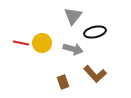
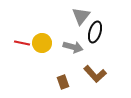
gray triangle: moved 8 px right
black ellipse: rotated 60 degrees counterclockwise
red line: moved 1 px right
gray arrow: moved 2 px up
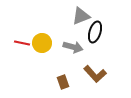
gray triangle: rotated 30 degrees clockwise
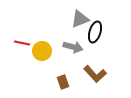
gray triangle: moved 1 px left, 3 px down
yellow circle: moved 8 px down
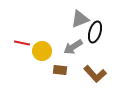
gray arrow: rotated 132 degrees clockwise
brown rectangle: moved 3 px left, 12 px up; rotated 64 degrees counterclockwise
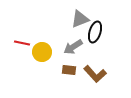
yellow circle: moved 1 px down
brown rectangle: moved 9 px right
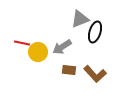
gray arrow: moved 11 px left
yellow circle: moved 4 px left
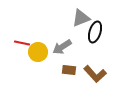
gray triangle: moved 1 px right, 1 px up
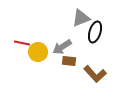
brown rectangle: moved 9 px up
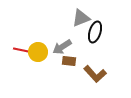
red line: moved 1 px left, 7 px down
